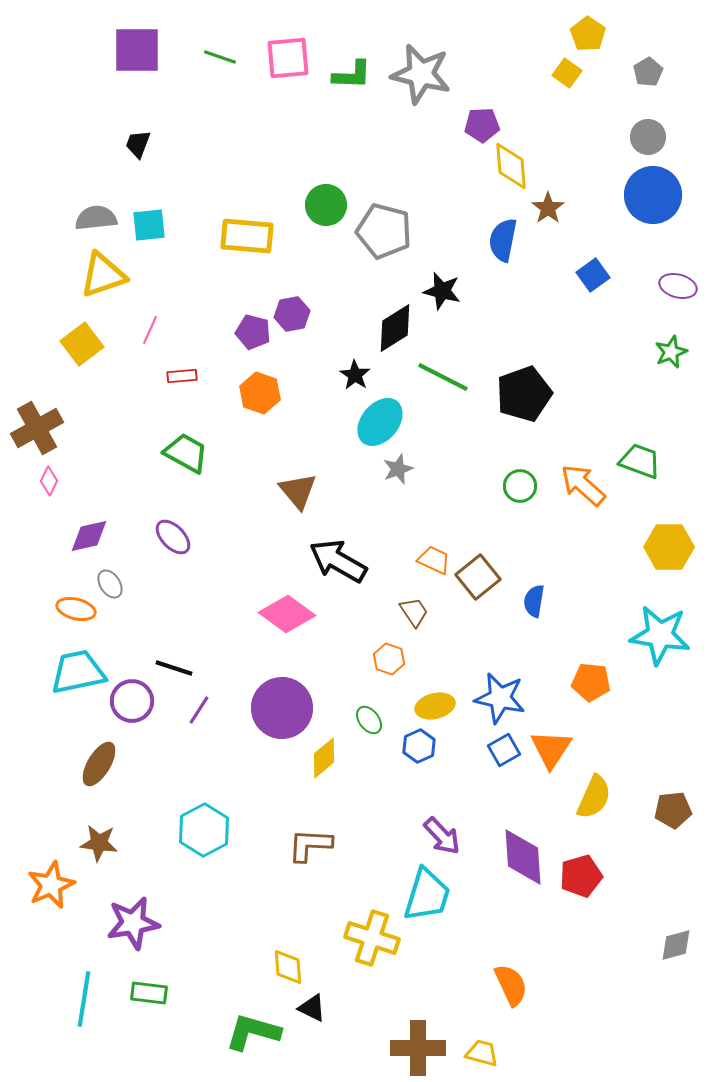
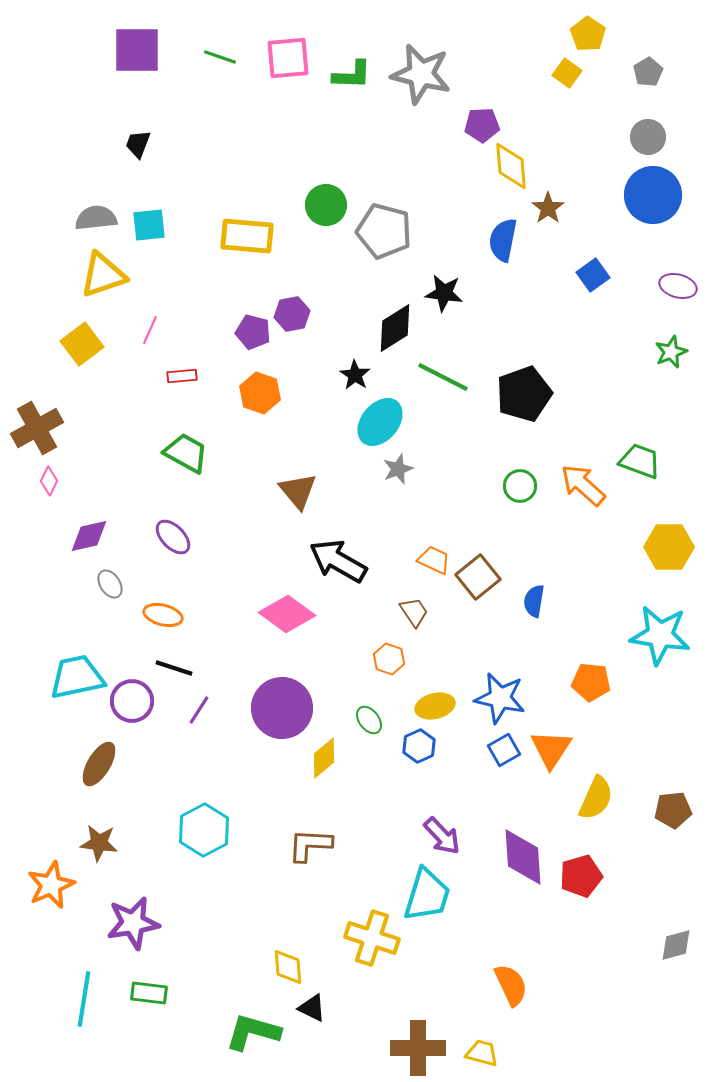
black star at (442, 291): moved 2 px right, 2 px down; rotated 6 degrees counterclockwise
orange ellipse at (76, 609): moved 87 px right, 6 px down
cyan trapezoid at (78, 672): moved 1 px left, 5 px down
yellow semicircle at (594, 797): moved 2 px right, 1 px down
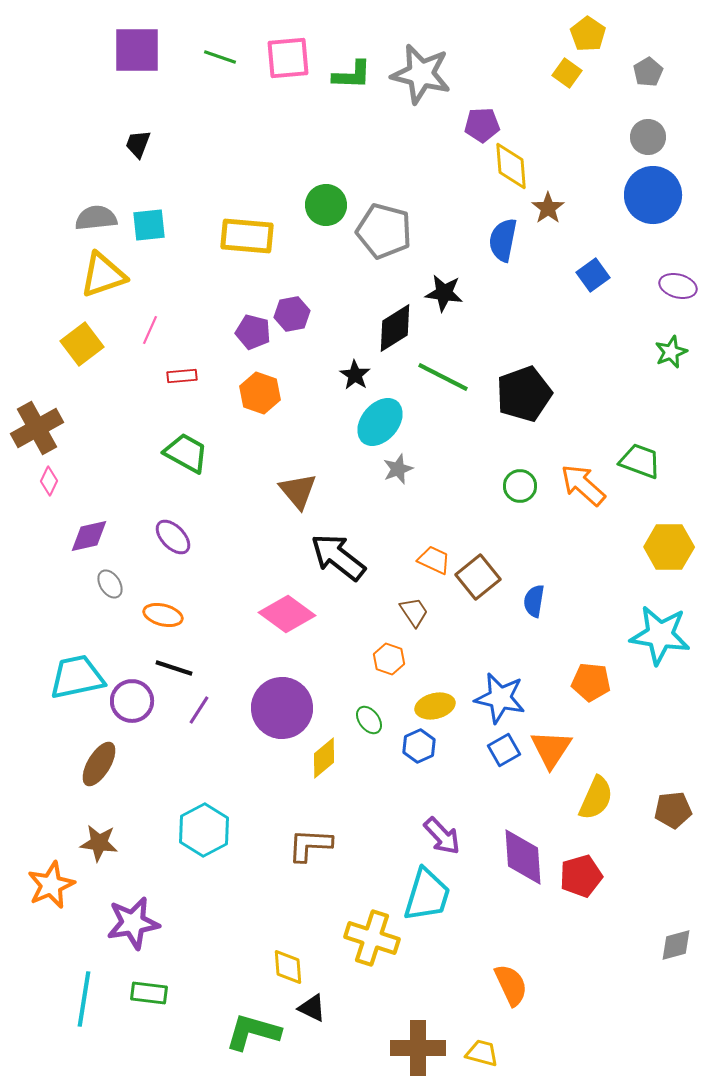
black arrow at (338, 561): moved 4 px up; rotated 8 degrees clockwise
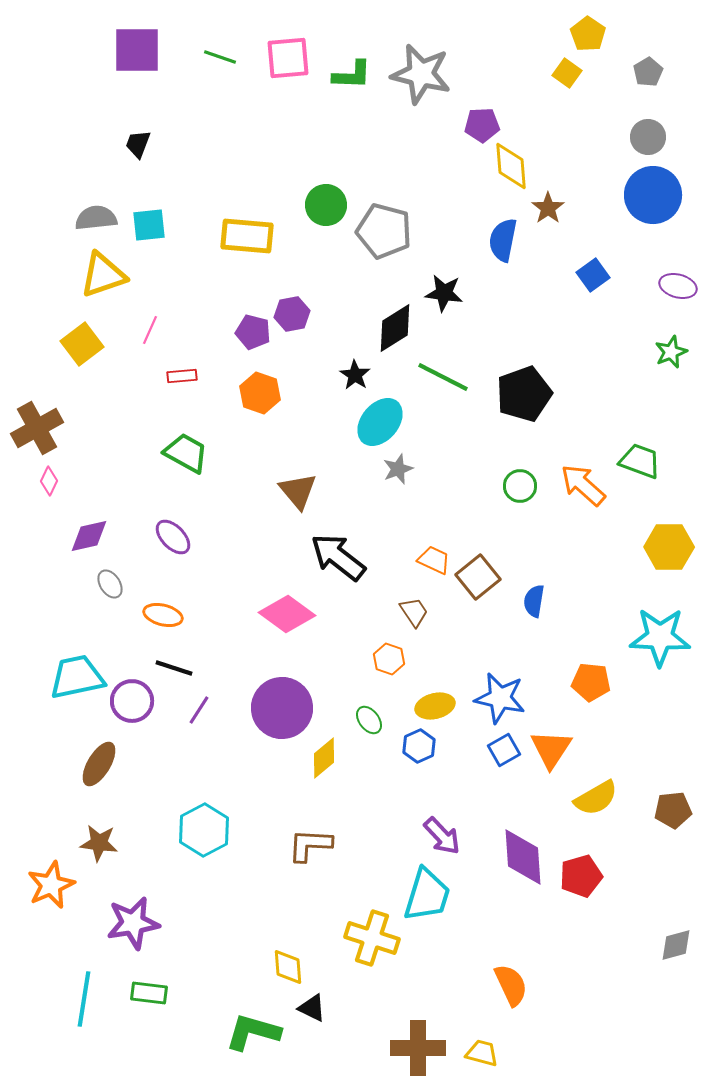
cyan star at (660, 635): moved 2 px down; rotated 6 degrees counterclockwise
yellow semicircle at (596, 798): rotated 36 degrees clockwise
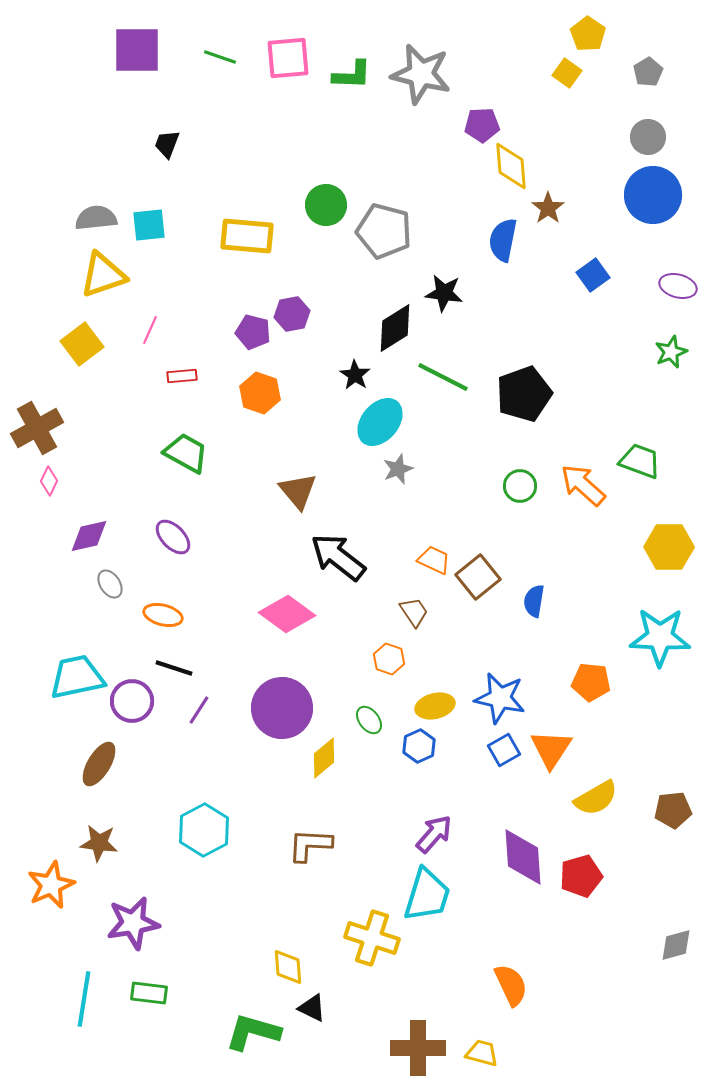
black trapezoid at (138, 144): moved 29 px right
purple arrow at (442, 836): moved 8 px left, 2 px up; rotated 96 degrees counterclockwise
